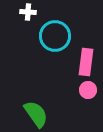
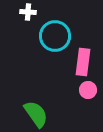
pink rectangle: moved 3 px left
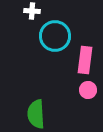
white cross: moved 4 px right, 1 px up
pink rectangle: moved 2 px right, 2 px up
green semicircle: rotated 148 degrees counterclockwise
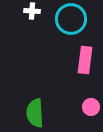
cyan circle: moved 16 px right, 17 px up
pink circle: moved 3 px right, 17 px down
green semicircle: moved 1 px left, 1 px up
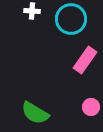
pink rectangle: rotated 28 degrees clockwise
green semicircle: rotated 56 degrees counterclockwise
